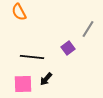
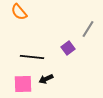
orange semicircle: rotated 12 degrees counterclockwise
black arrow: rotated 24 degrees clockwise
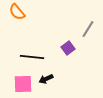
orange semicircle: moved 2 px left
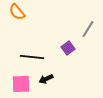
pink square: moved 2 px left
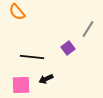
pink square: moved 1 px down
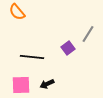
gray line: moved 5 px down
black arrow: moved 1 px right, 5 px down
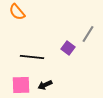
purple square: rotated 16 degrees counterclockwise
black arrow: moved 2 px left, 1 px down
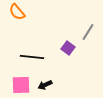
gray line: moved 2 px up
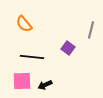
orange semicircle: moved 7 px right, 12 px down
gray line: moved 3 px right, 2 px up; rotated 18 degrees counterclockwise
pink square: moved 1 px right, 4 px up
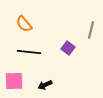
black line: moved 3 px left, 5 px up
pink square: moved 8 px left
